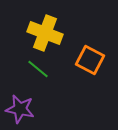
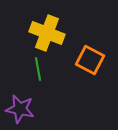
yellow cross: moved 2 px right
green line: rotated 40 degrees clockwise
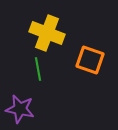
orange square: rotated 8 degrees counterclockwise
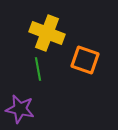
orange square: moved 5 px left
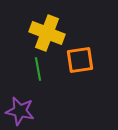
orange square: moved 5 px left; rotated 28 degrees counterclockwise
purple star: moved 2 px down
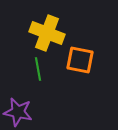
orange square: rotated 20 degrees clockwise
purple star: moved 2 px left, 1 px down
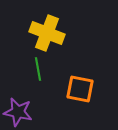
orange square: moved 29 px down
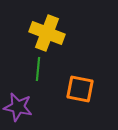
green line: rotated 15 degrees clockwise
purple star: moved 5 px up
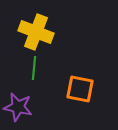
yellow cross: moved 11 px left, 1 px up
green line: moved 4 px left, 1 px up
